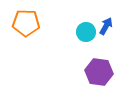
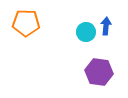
blue arrow: rotated 24 degrees counterclockwise
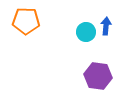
orange pentagon: moved 2 px up
purple hexagon: moved 1 px left, 4 px down
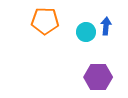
orange pentagon: moved 19 px right
purple hexagon: moved 1 px down; rotated 8 degrees counterclockwise
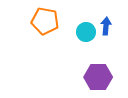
orange pentagon: rotated 8 degrees clockwise
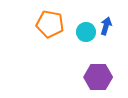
orange pentagon: moved 5 px right, 3 px down
blue arrow: rotated 12 degrees clockwise
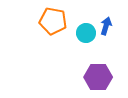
orange pentagon: moved 3 px right, 3 px up
cyan circle: moved 1 px down
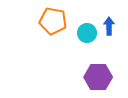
blue arrow: moved 3 px right; rotated 18 degrees counterclockwise
cyan circle: moved 1 px right
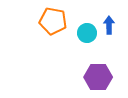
blue arrow: moved 1 px up
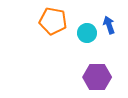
blue arrow: rotated 18 degrees counterclockwise
purple hexagon: moved 1 px left
